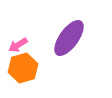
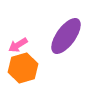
purple ellipse: moved 3 px left, 2 px up
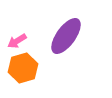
pink arrow: moved 1 px left, 4 px up
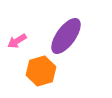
orange hexagon: moved 18 px right, 3 px down
